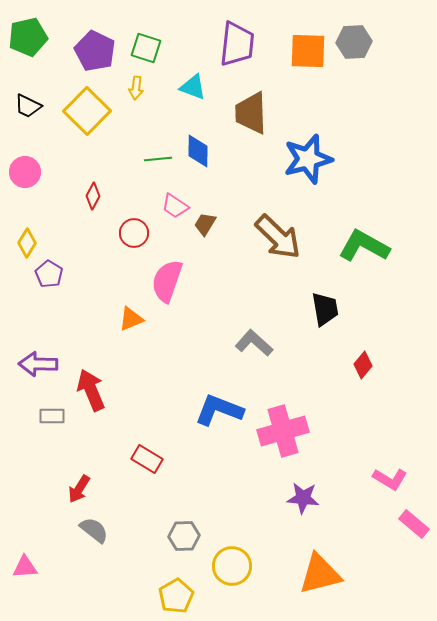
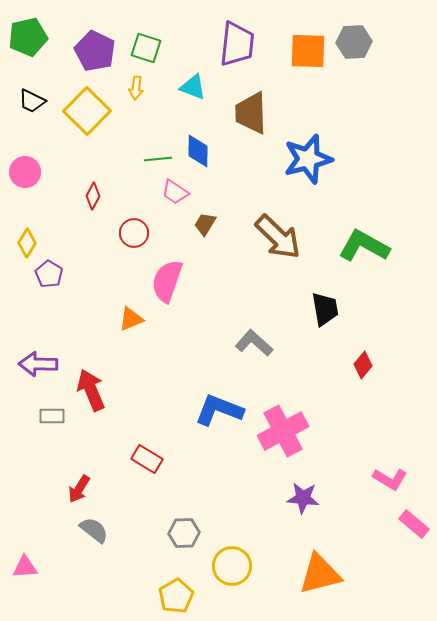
black trapezoid at (28, 106): moved 4 px right, 5 px up
pink trapezoid at (175, 206): moved 14 px up
pink cross at (283, 431): rotated 12 degrees counterclockwise
gray hexagon at (184, 536): moved 3 px up
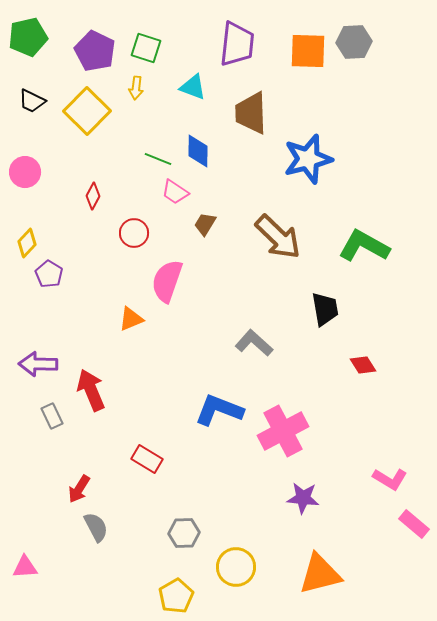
green line at (158, 159): rotated 28 degrees clockwise
yellow diamond at (27, 243): rotated 12 degrees clockwise
red diamond at (363, 365): rotated 72 degrees counterclockwise
gray rectangle at (52, 416): rotated 65 degrees clockwise
gray semicircle at (94, 530): moved 2 px right, 3 px up; rotated 24 degrees clockwise
yellow circle at (232, 566): moved 4 px right, 1 px down
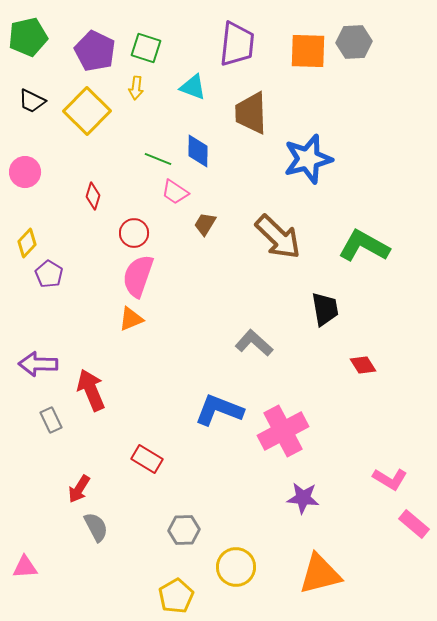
red diamond at (93, 196): rotated 12 degrees counterclockwise
pink semicircle at (167, 281): moved 29 px left, 5 px up
gray rectangle at (52, 416): moved 1 px left, 4 px down
gray hexagon at (184, 533): moved 3 px up
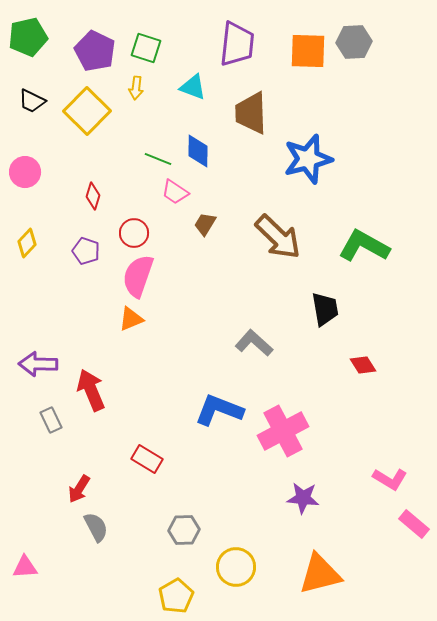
purple pentagon at (49, 274): moved 37 px right, 23 px up; rotated 12 degrees counterclockwise
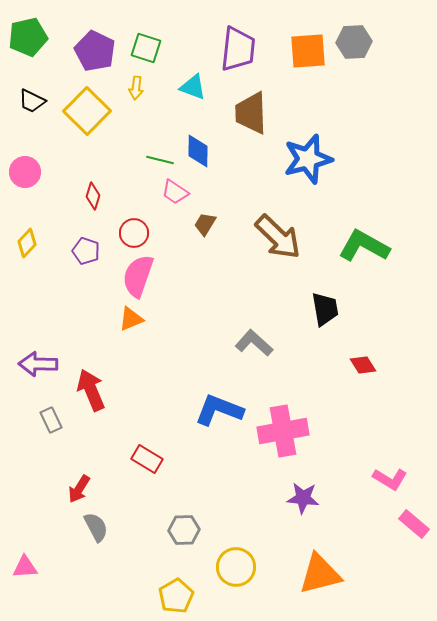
purple trapezoid at (237, 44): moved 1 px right, 5 px down
orange square at (308, 51): rotated 6 degrees counterclockwise
green line at (158, 159): moved 2 px right, 1 px down; rotated 8 degrees counterclockwise
pink cross at (283, 431): rotated 18 degrees clockwise
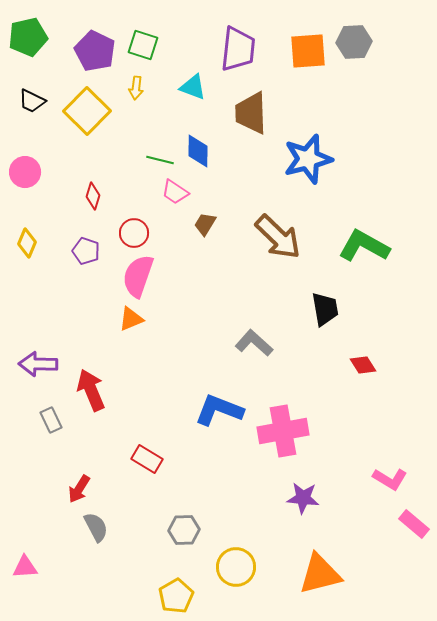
green square at (146, 48): moved 3 px left, 3 px up
yellow diamond at (27, 243): rotated 20 degrees counterclockwise
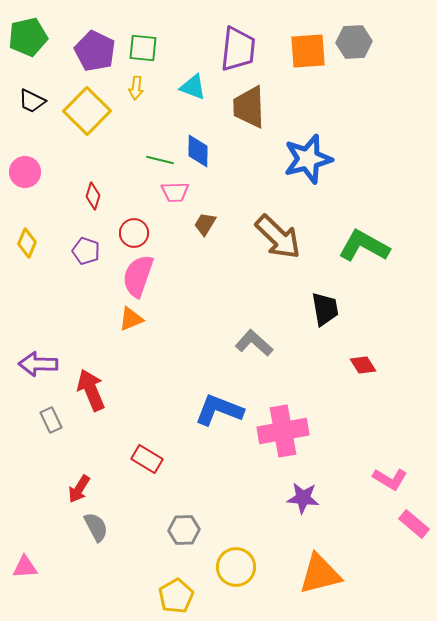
green square at (143, 45): moved 3 px down; rotated 12 degrees counterclockwise
brown trapezoid at (251, 113): moved 2 px left, 6 px up
pink trapezoid at (175, 192): rotated 36 degrees counterclockwise
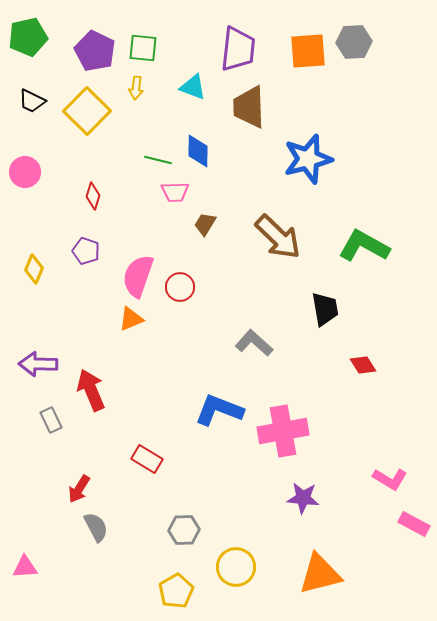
green line at (160, 160): moved 2 px left
red circle at (134, 233): moved 46 px right, 54 px down
yellow diamond at (27, 243): moved 7 px right, 26 px down
pink rectangle at (414, 524): rotated 12 degrees counterclockwise
yellow pentagon at (176, 596): moved 5 px up
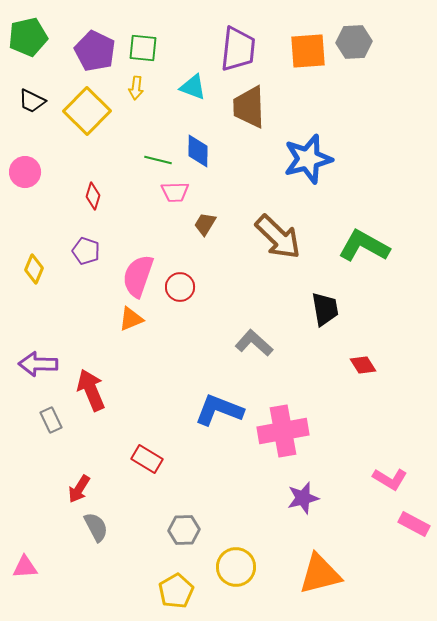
purple star at (303, 498): rotated 20 degrees counterclockwise
